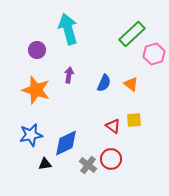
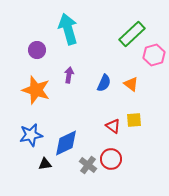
pink hexagon: moved 1 px down
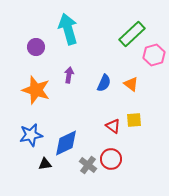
purple circle: moved 1 px left, 3 px up
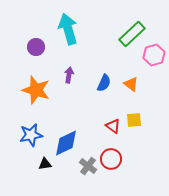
gray cross: moved 1 px down
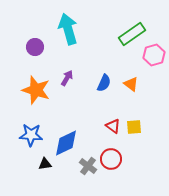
green rectangle: rotated 8 degrees clockwise
purple circle: moved 1 px left
purple arrow: moved 2 px left, 3 px down; rotated 21 degrees clockwise
yellow square: moved 7 px down
blue star: rotated 15 degrees clockwise
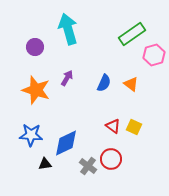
yellow square: rotated 28 degrees clockwise
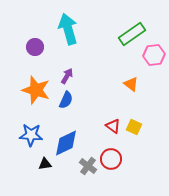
pink hexagon: rotated 10 degrees clockwise
purple arrow: moved 2 px up
blue semicircle: moved 38 px left, 17 px down
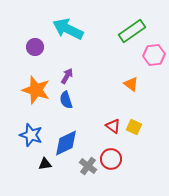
cyan arrow: rotated 48 degrees counterclockwise
green rectangle: moved 3 px up
blue semicircle: rotated 138 degrees clockwise
blue star: rotated 15 degrees clockwise
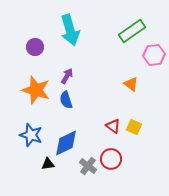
cyan arrow: moved 2 px right, 1 px down; rotated 132 degrees counterclockwise
black triangle: moved 3 px right
